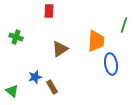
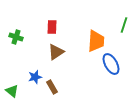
red rectangle: moved 3 px right, 16 px down
brown triangle: moved 4 px left, 3 px down
blue ellipse: rotated 20 degrees counterclockwise
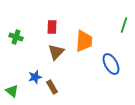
orange trapezoid: moved 12 px left
brown triangle: rotated 12 degrees counterclockwise
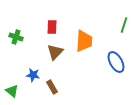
brown triangle: moved 1 px left
blue ellipse: moved 5 px right, 2 px up
blue star: moved 2 px left, 2 px up; rotated 24 degrees clockwise
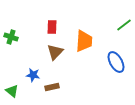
green line: rotated 35 degrees clockwise
green cross: moved 5 px left
brown rectangle: rotated 72 degrees counterclockwise
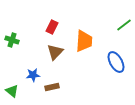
red rectangle: rotated 24 degrees clockwise
green cross: moved 1 px right, 3 px down
blue star: rotated 16 degrees counterclockwise
